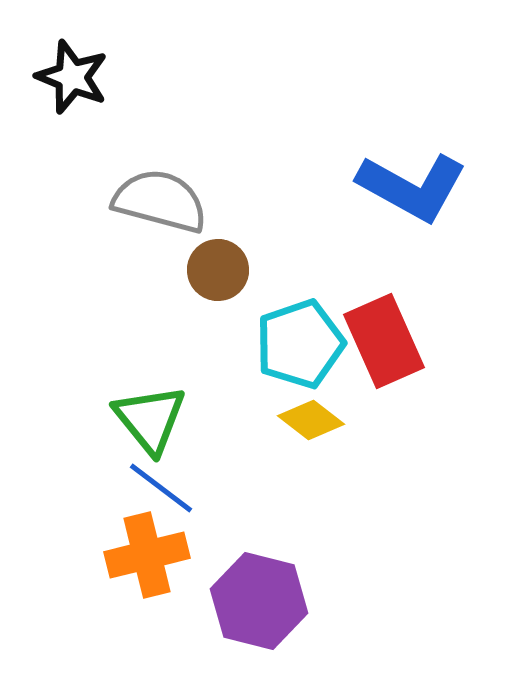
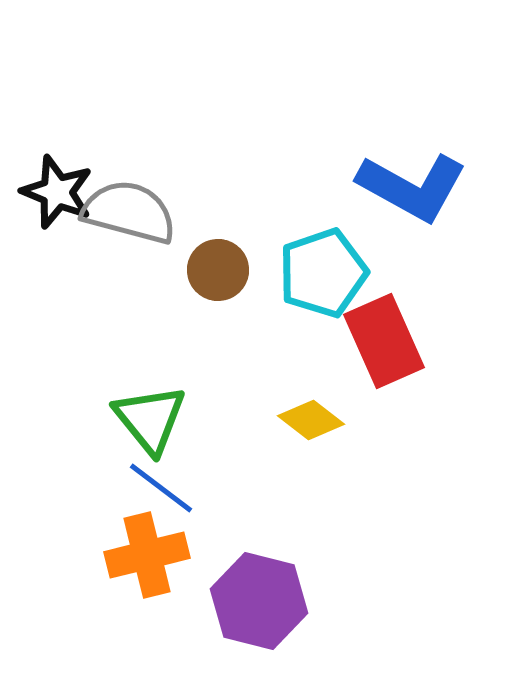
black star: moved 15 px left, 115 px down
gray semicircle: moved 31 px left, 11 px down
cyan pentagon: moved 23 px right, 71 px up
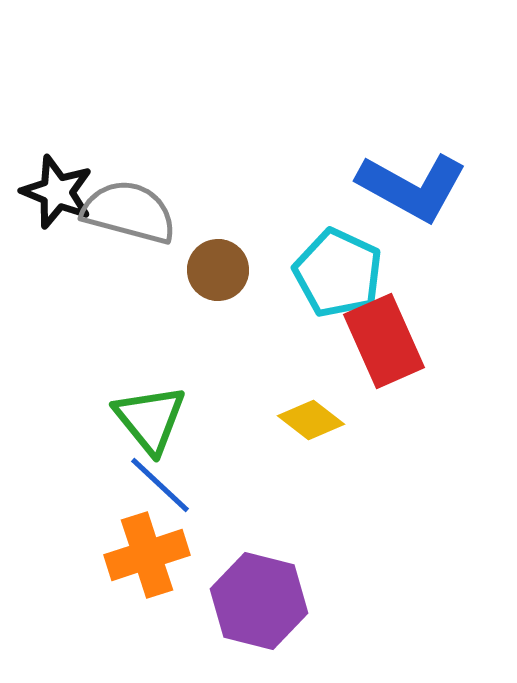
cyan pentagon: moved 15 px right; rotated 28 degrees counterclockwise
blue line: moved 1 px left, 3 px up; rotated 6 degrees clockwise
orange cross: rotated 4 degrees counterclockwise
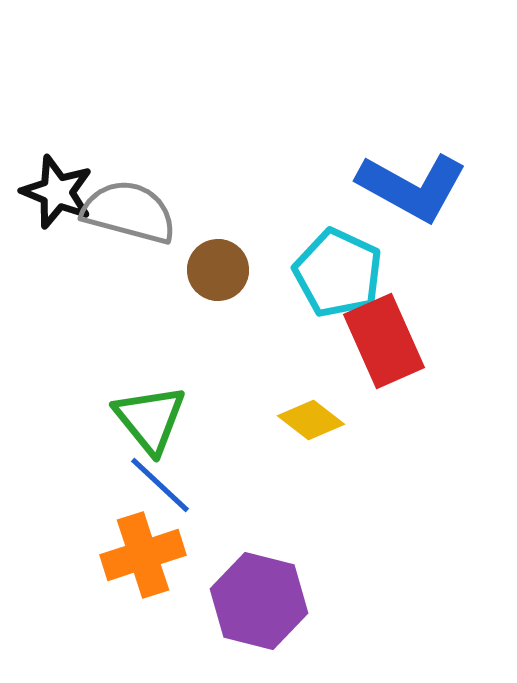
orange cross: moved 4 px left
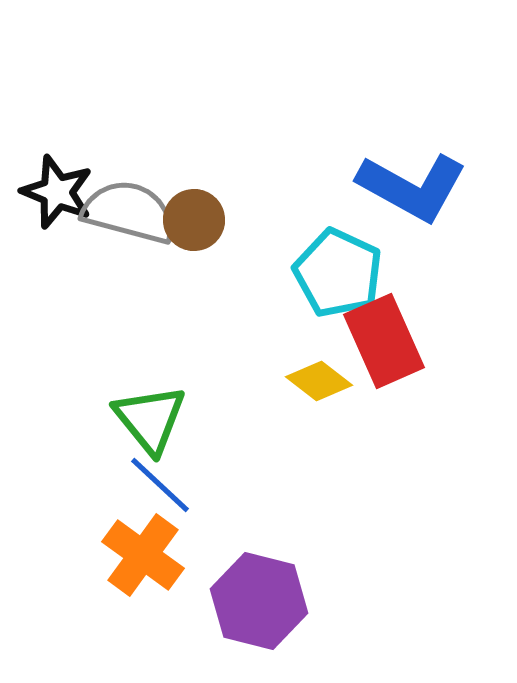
brown circle: moved 24 px left, 50 px up
yellow diamond: moved 8 px right, 39 px up
orange cross: rotated 36 degrees counterclockwise
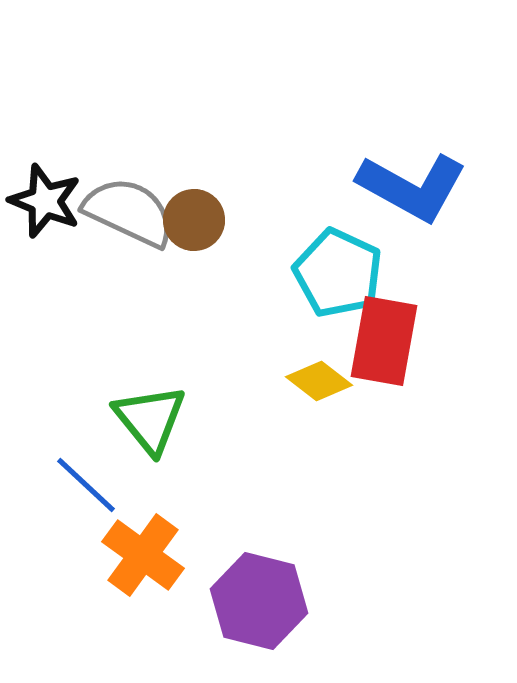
black star: moved 12 px left, 9 px down
gray semicircle: rotated 10 degrees clockwise
red rectangle: rotated 34 degrees clockwise
blue line: moved 74 px left
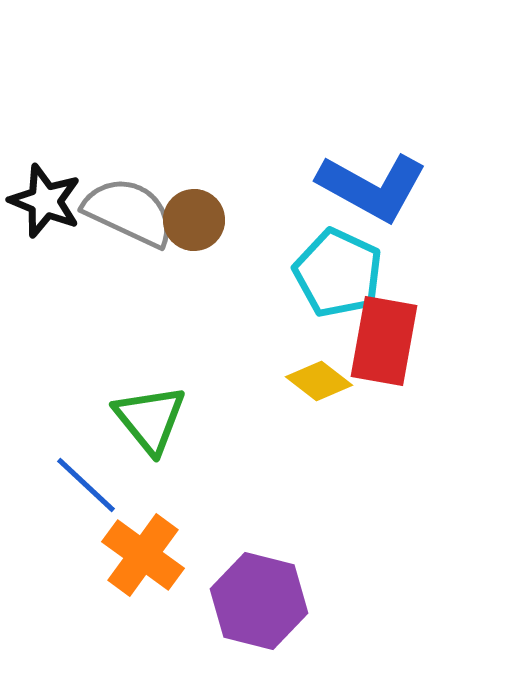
blue L-shape: moved 40 px left
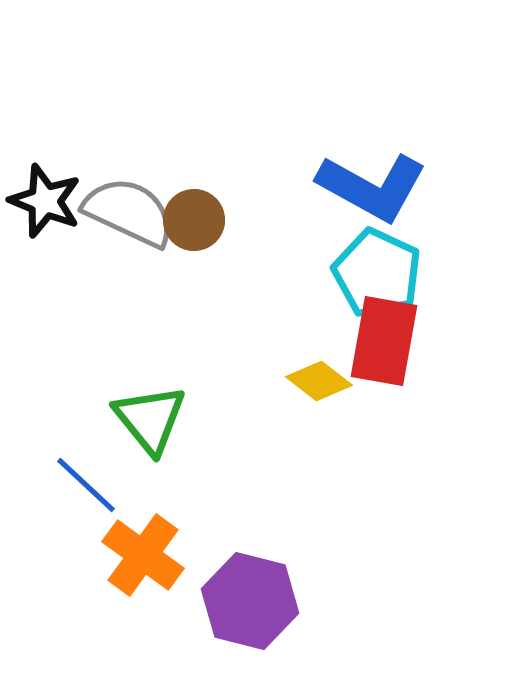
cyan pentagon: moved 39 px right
purple hexagon: moved 9 px left
